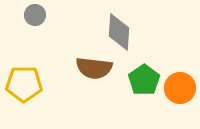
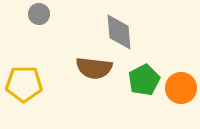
gray circle: moved 4 px right, 1 px up
gray diamond: rotated 9 degrees counterclockwise
green pentagon: rotated 8 degrees clockwise
orange circle: moved 1 px right
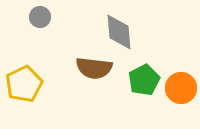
gray circle: moved 1 px right, 3 px down
yellow pentagon: rotated 27 degrees counterclockwise
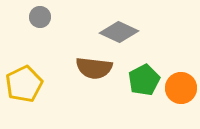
gray diamond: rotated 60 degrees counterclockwise
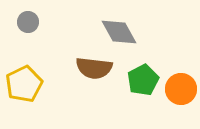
gray circle: moved 12 px left, 5 px down
gray diamond: rotated 36 degrees clockwise
green pentagon: moved 1 px left
orange circle: moved 1 px down
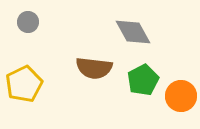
gray diamond: moved 14 px right
orange circle: moved 7 px down
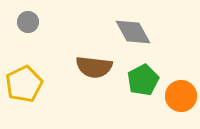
brown semicircle: moved 1 px up
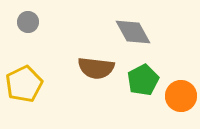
brown semicircle: moved 2 px right, 1 px down
